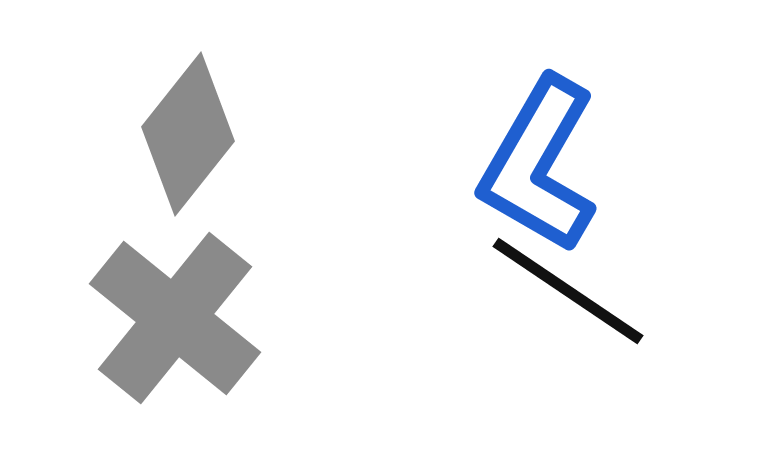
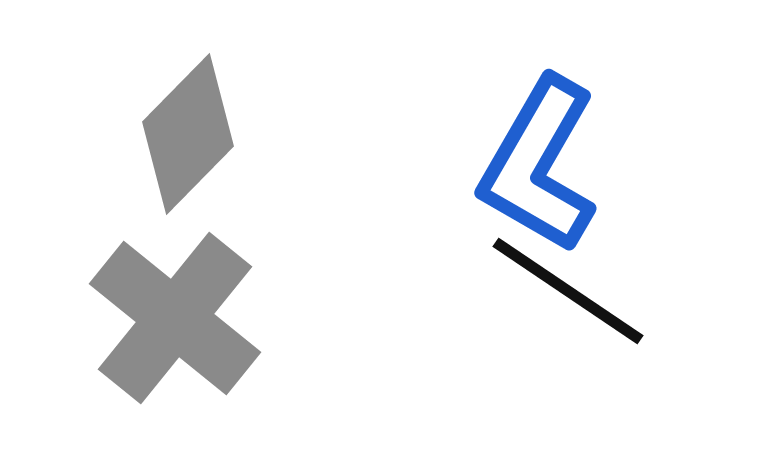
gray diamond: rotated 6 degrees clockwise
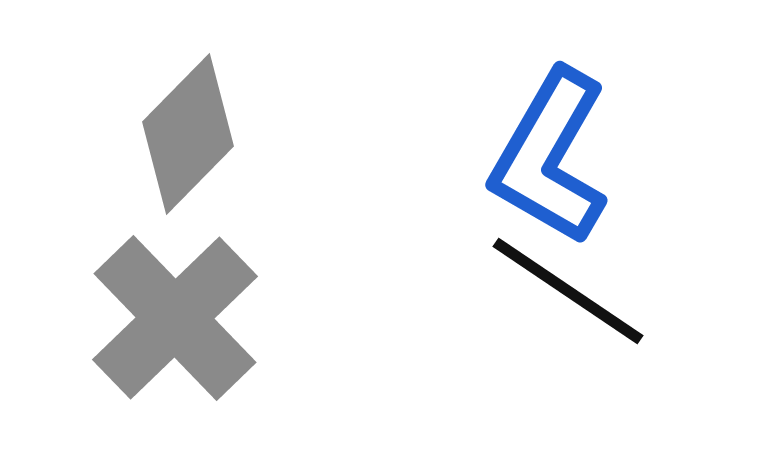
blue L-shape: moved 11 px right, 8 px up
gray cross: rotated 7 degrees clockwise
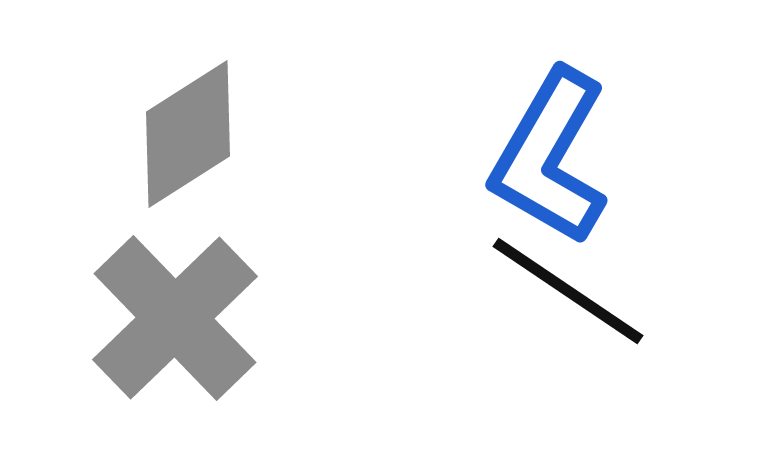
gray diamond: rotated 13 degrees clockwise
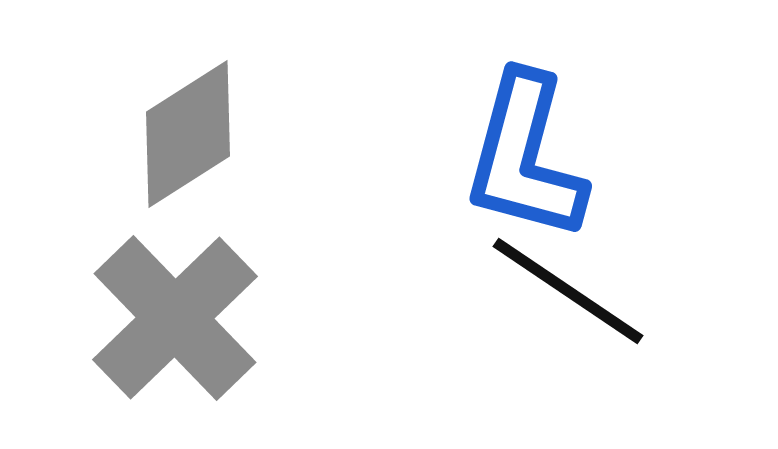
blue L-shape: moved 25 px left; rotated 15 degrees counterclockwise
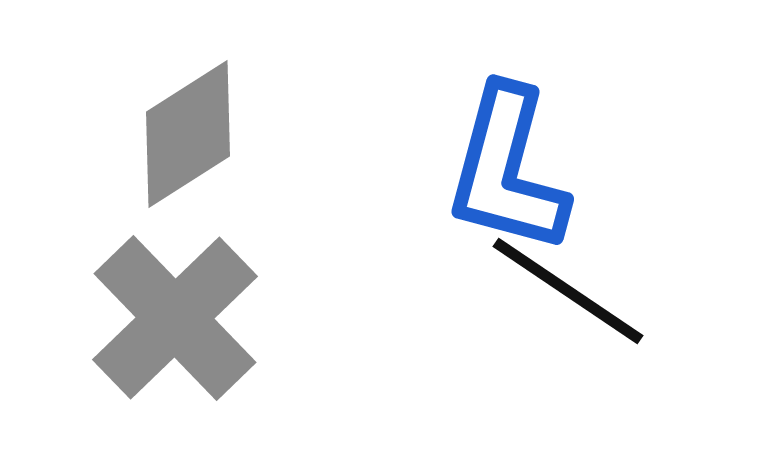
blue L-shape: moved 18 px left, 13 px down
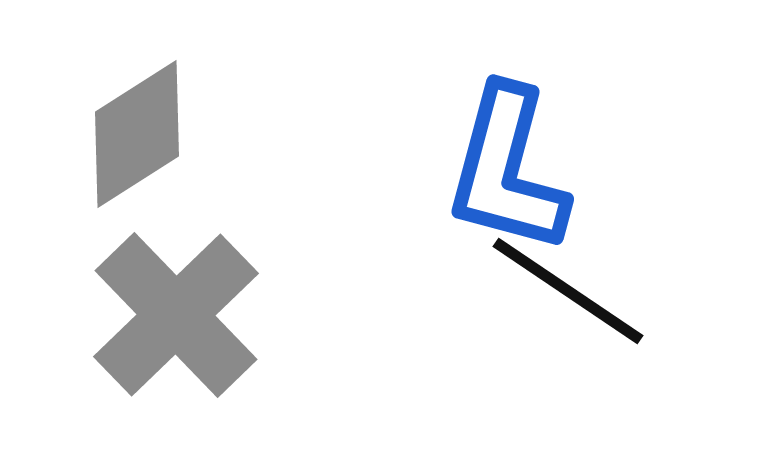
gray diamond: moved 51 px left
gray cross: moved 1 px right, 3 px up
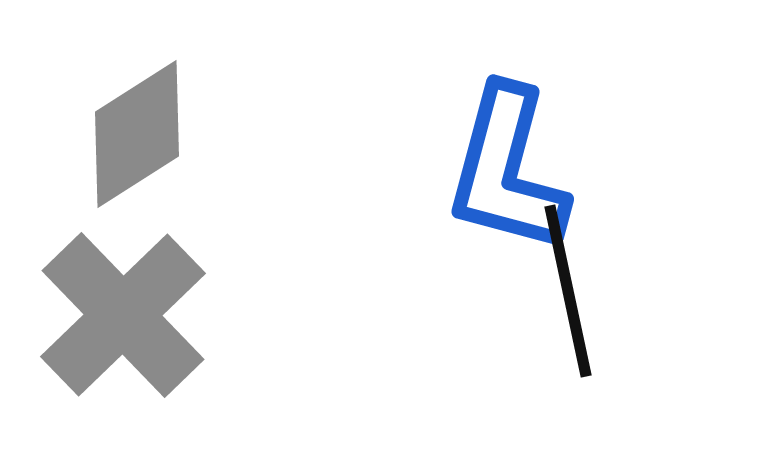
black line: rotated 44 degrees clockwise
gray cross: moved 53 px left
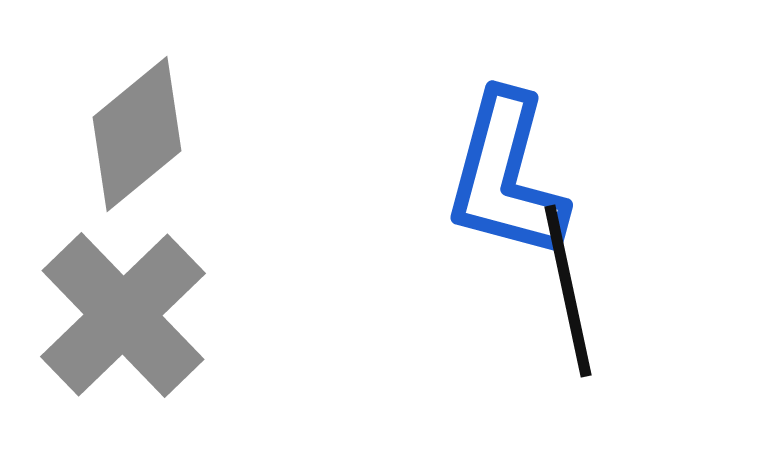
gray diamond: rotated 7 degrees counterclockwise
blue L-shape: moved 1 px left, 6 px down
